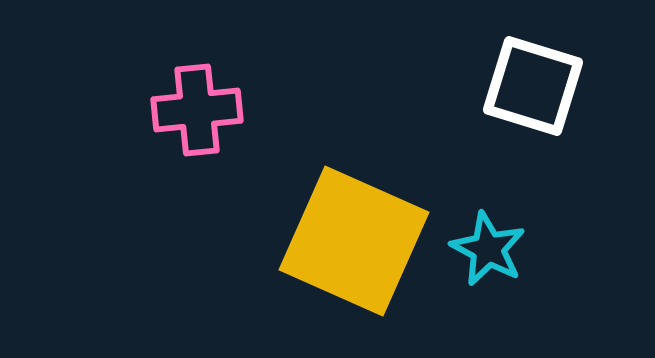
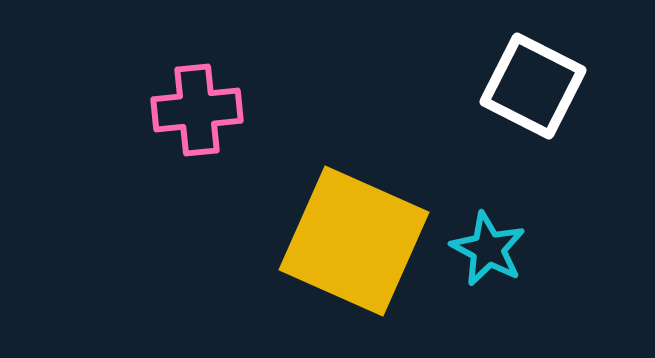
white square: rotated 10 degrees clockwise
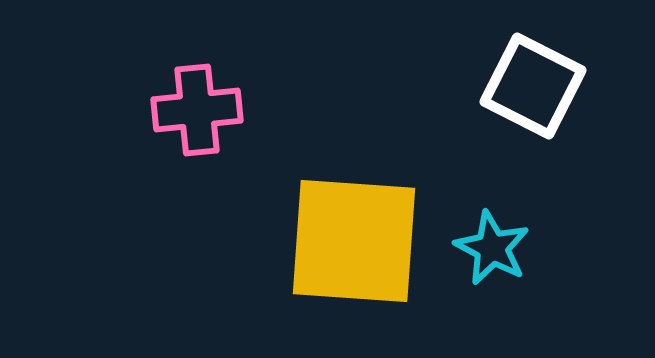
yellow square: rotated 20 degrees counterclockwise
cyan star: moved 4 px right, 1 px up
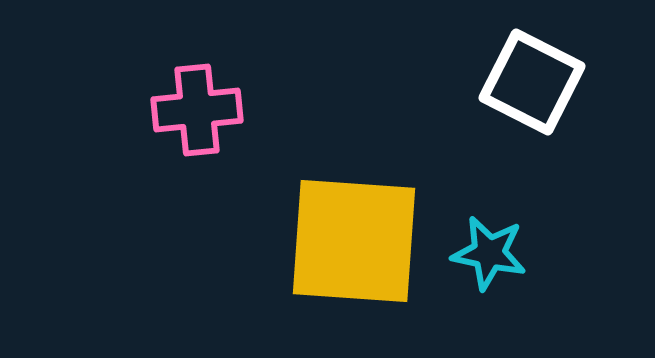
white square: moved 1 px left, 4 px up
cyan star: moved 3 px left, 5 px down; rotated 16 degrees counterclockwise
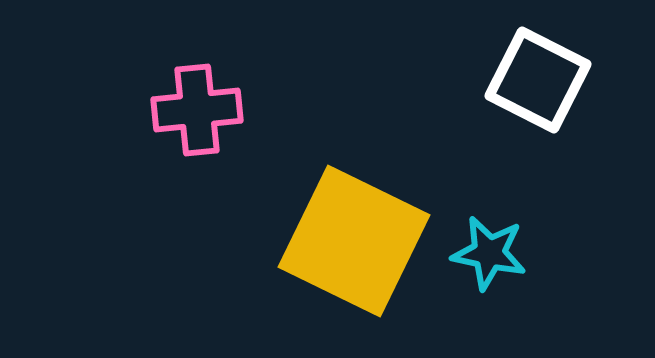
white square: moved 6 px right, 2 px up
yellow square: rotated 22 degrees clockwise
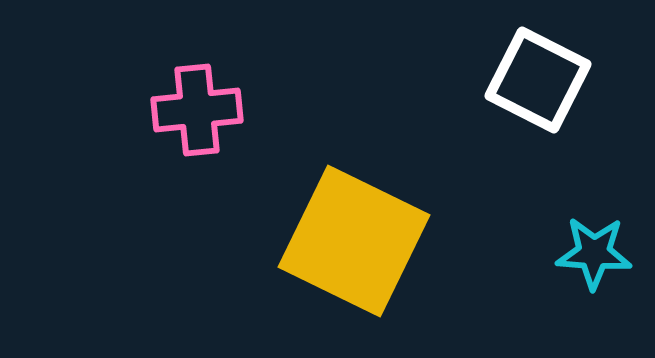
cyan star: moved 105 px right; rotated 8 degrees counterclockwise
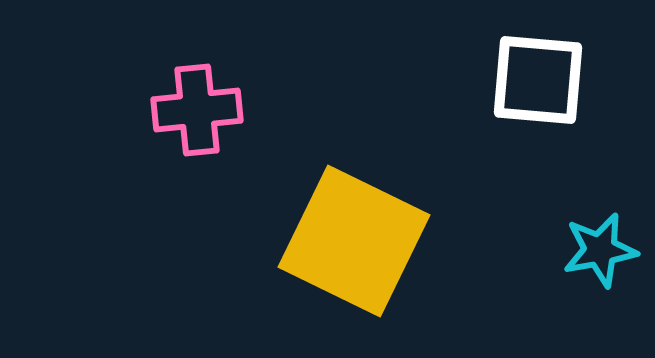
white square: rotated 22 degrees counterclockwise
cyan star: moved 6 px right, 3 px up; rotated 14 degrees counterclockwise
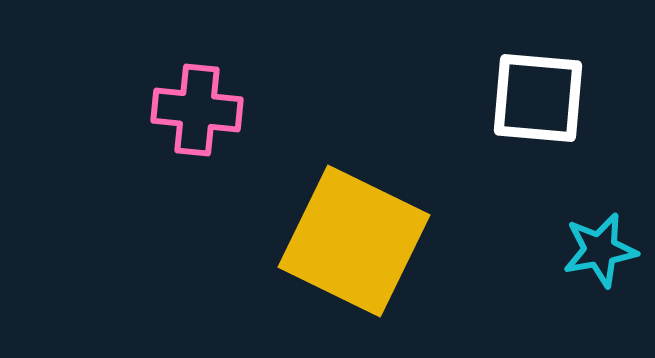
white square: moved 18 px down
pink cross: rotated 12 degrees clockwise
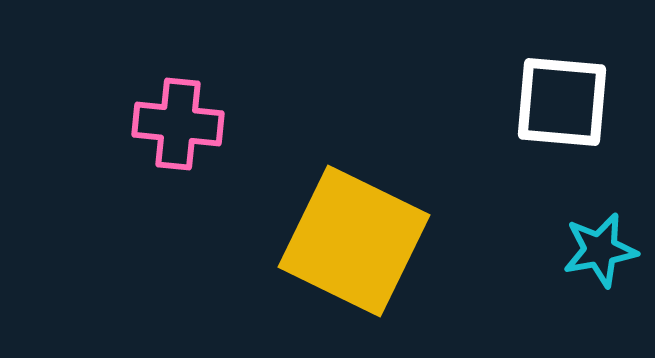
white square: moved 24 px right, 4 px down
pink cross: moved 19 px left, 14 px down
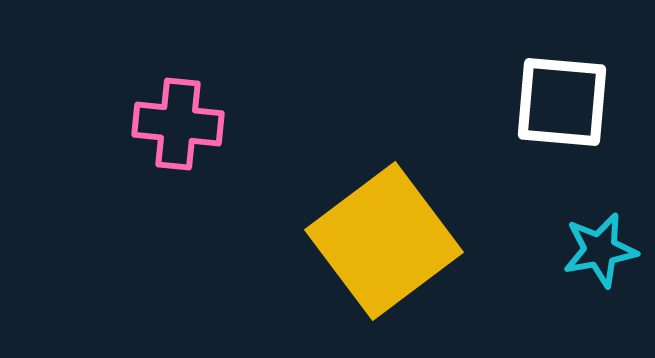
yellow square: moved 30 px right; rotated 27 degrees clockwise
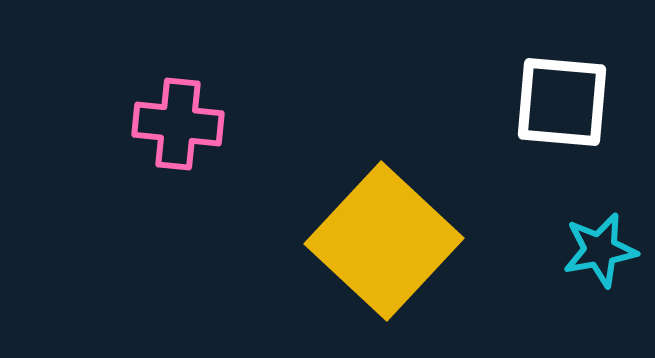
yellow square: rotated 10 degrees counterclockwise
